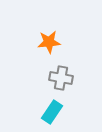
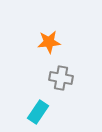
cyan rectangle: moved 14 px left
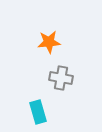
cyan rectangle: rotated 50 degrees counterclockwise
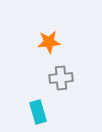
gray cross: rotated 15 degrees counterclockwise
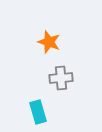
orange star: rotated 25 degrees clockwise
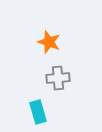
gray cross: moved 3 px left
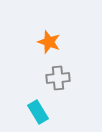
cyan rectangle: rotated 15 degrees counterclockwise
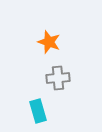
cyan rectangle: moved 1 px up; rotated 15 degrees clockwise
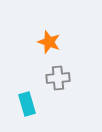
cyan rectangle: moved 11 px left, 7 px up
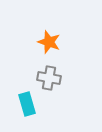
gray cross: moved 9 px left; rotated 15 degrees clockwise
